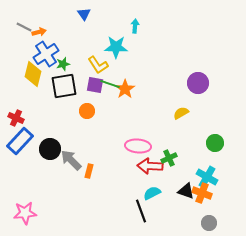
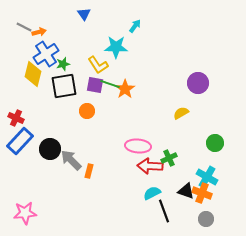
cyan arrow: rotated 32 degrees clockwise
black line: moved 23 px right
gray circle: moved 3 px left, 4 px up
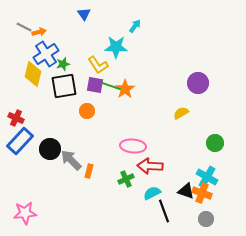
green line: moved 1 px right, 2 px down
pink ellipse: moved 5 px left
green cross: moved 43 px left, 21 px down
